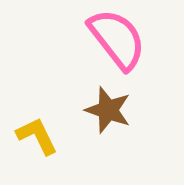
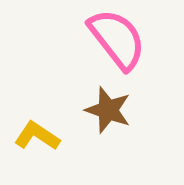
yellow L-shape: rotated 30 degrees counterclockwise
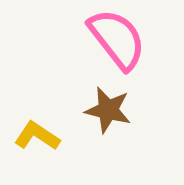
brown star: rotated 6 degrees counterclockwise
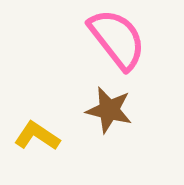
brown star: moved 1 px right
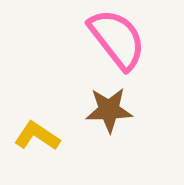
brown star: rotated 15 degrees counterclockwise
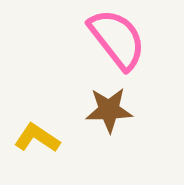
yellow L-shape: moved 2 px down
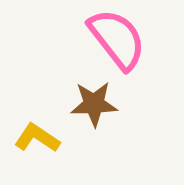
brown star: moved 15 px left, 6 px up
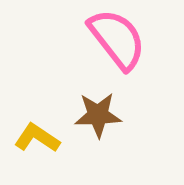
brown star: moved 4 px right, 11 px down
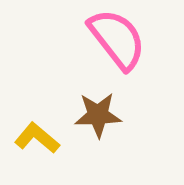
yellow L-shape: rotated 6 degrees clockwise
